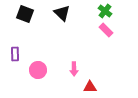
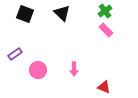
green cross: rotated 16 degrees clockwise
purple rectangle: rotated 56 degrees clockwise
red triangle: moved 14 px right; rotated 24 degrees clockwise
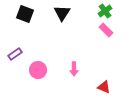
black triangle: rotated 18 degrees clockwise
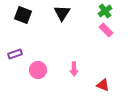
black square: moved 2 px left, 1 px down
purple rectangle: rotated 16 degrees clockwise
red triangle: moved 1 px left, 2 px up
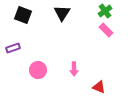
purple rectangle: moved 2 px left, 6 px up
red triangle: moved 4 px left, 2 px down
